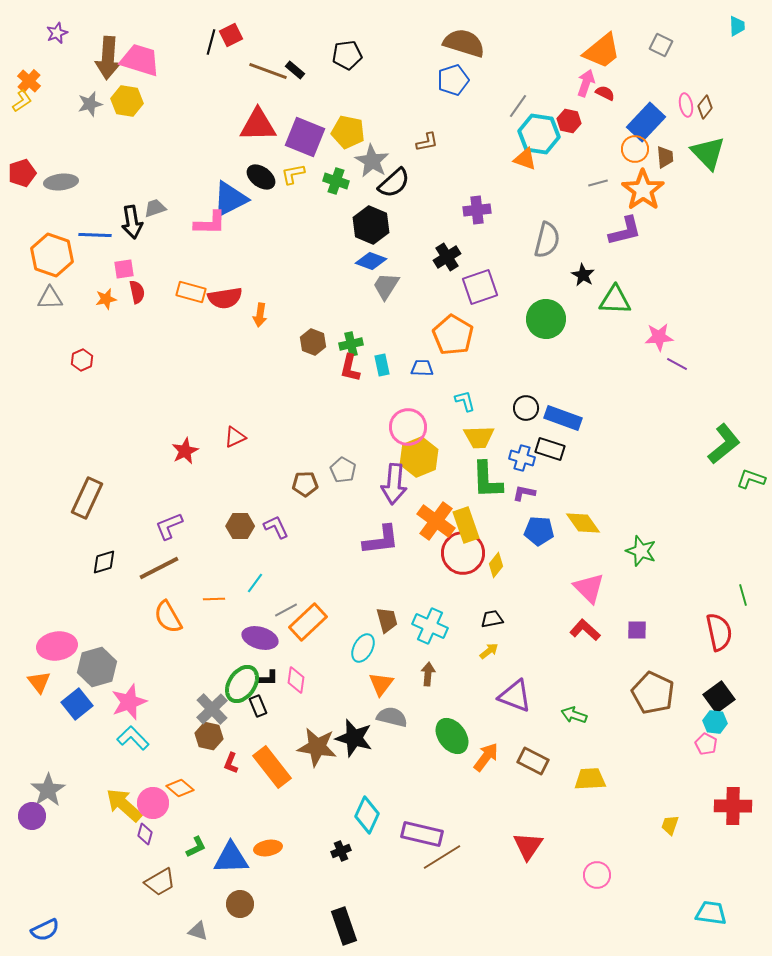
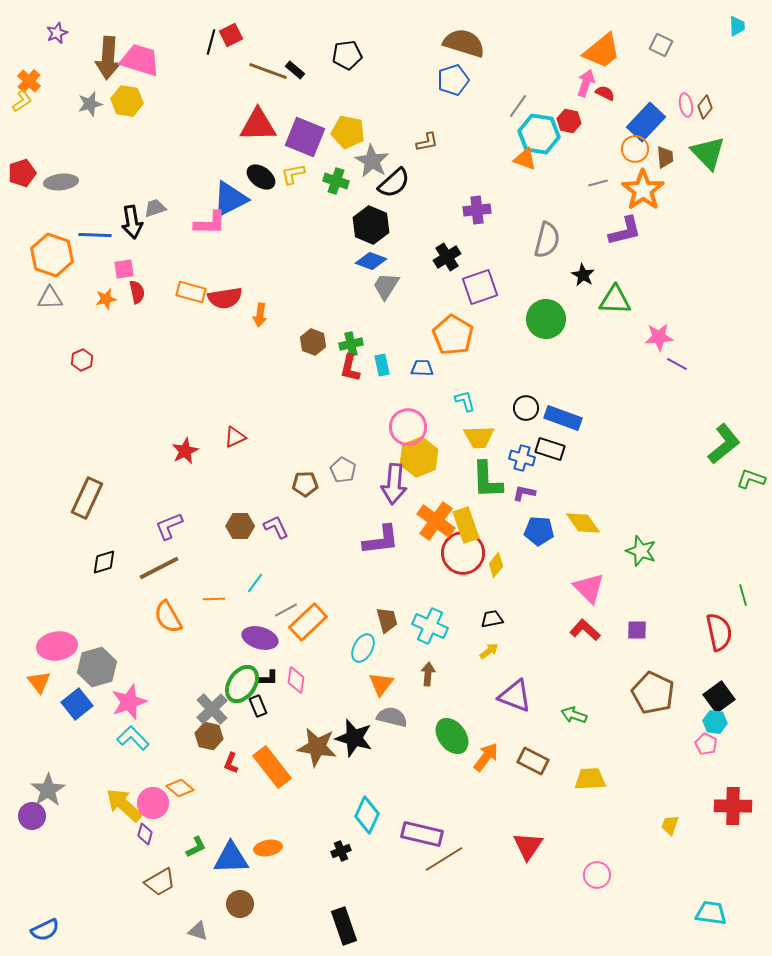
brown line at (442, 857): moved 2 px right, 2 px down
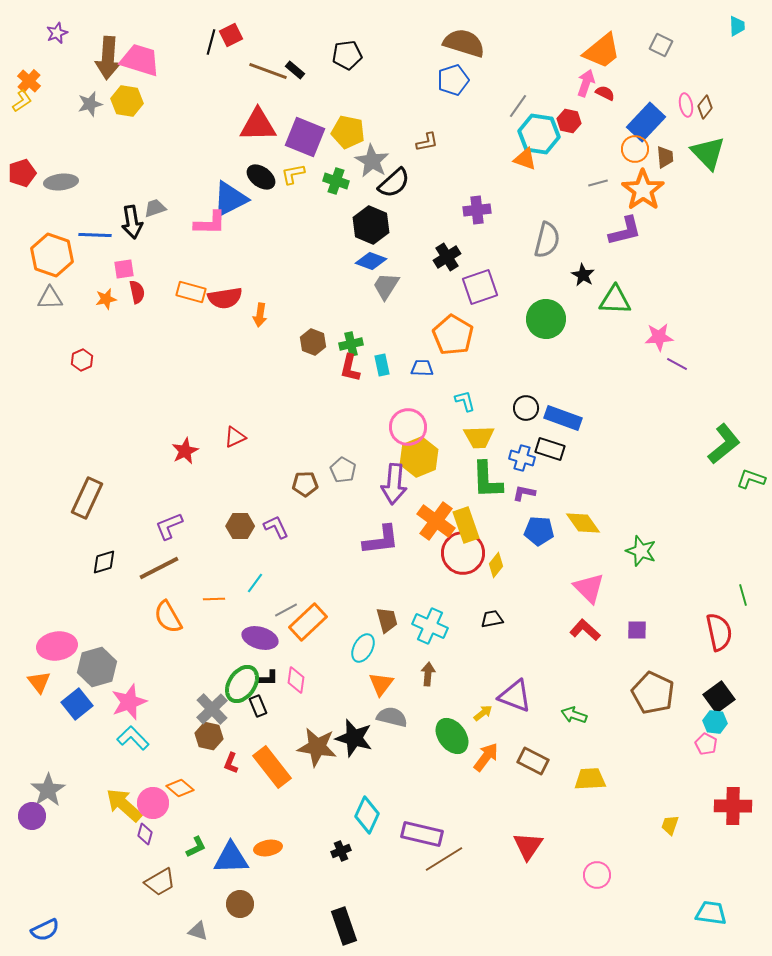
yellow arrow at (489, 651): moved 6 px left, 62 px down
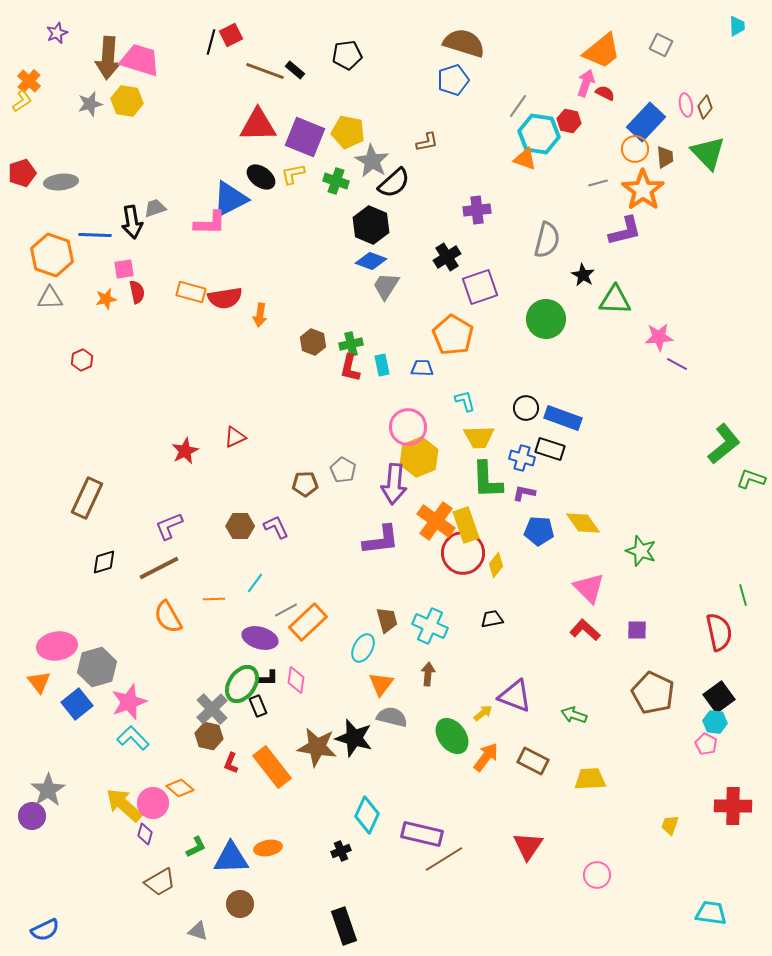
brown line at (268, 71): moved 3 px left
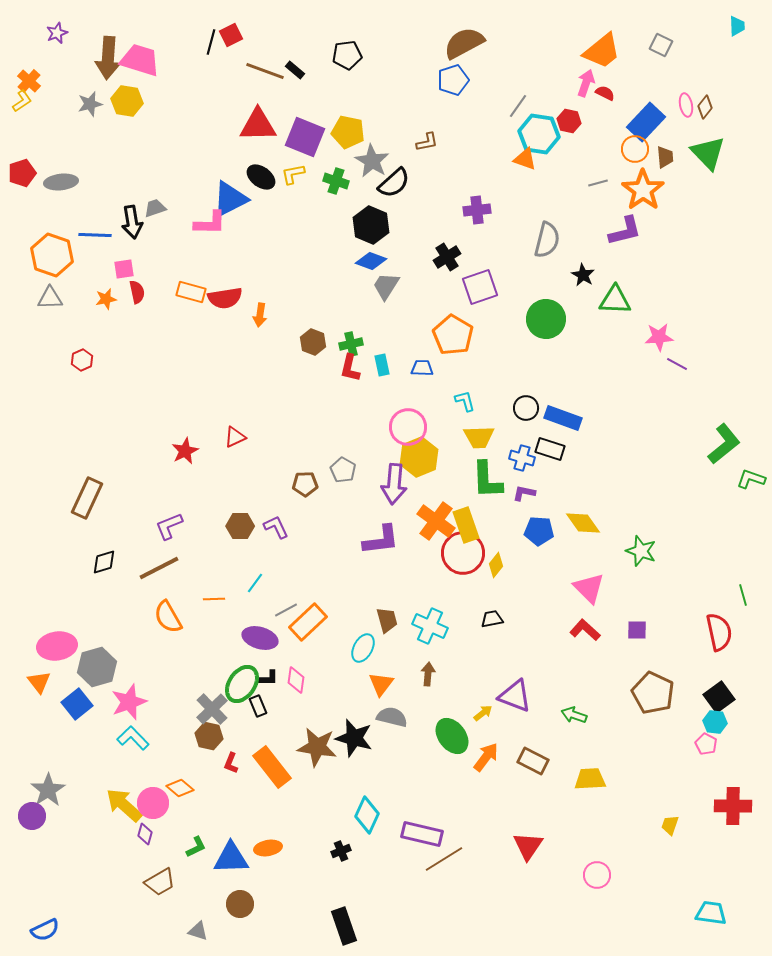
brown semicircle at (464, 43): rotated 45 degrees counterclockwise
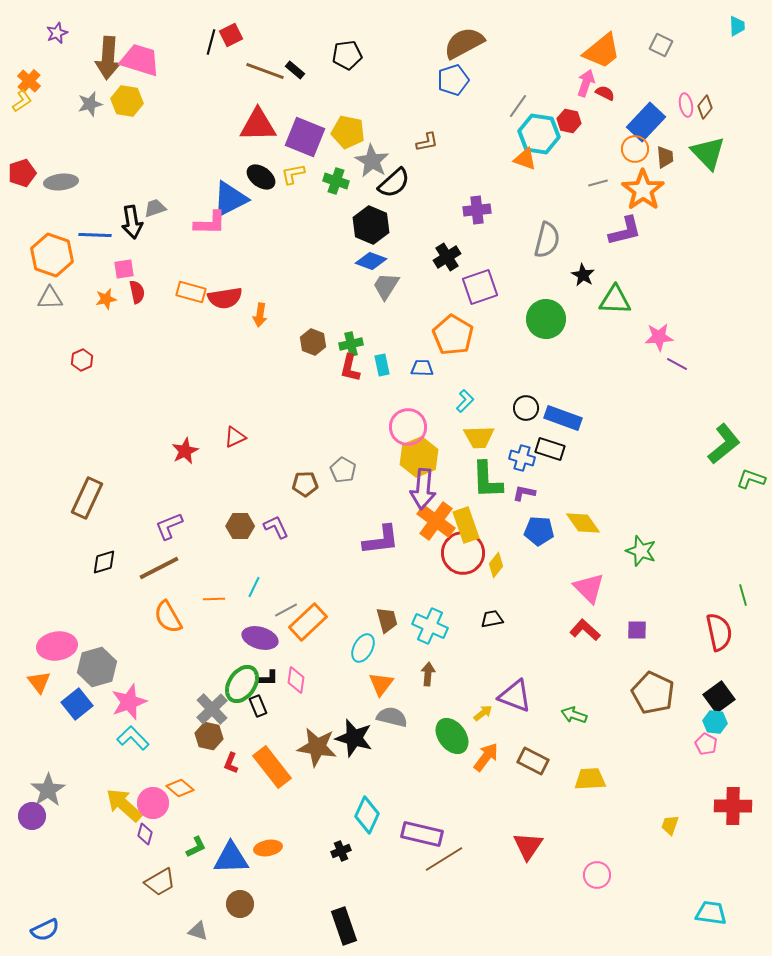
cyan L-shape at (465, 401): rotated 60 degrees clockwise
purple arrow at (394, 484): moved 29 px right, 5 px down
cyan line at (255, 583): moved 1 px left, 4 px down; rotated 10 degrees counterclockwise
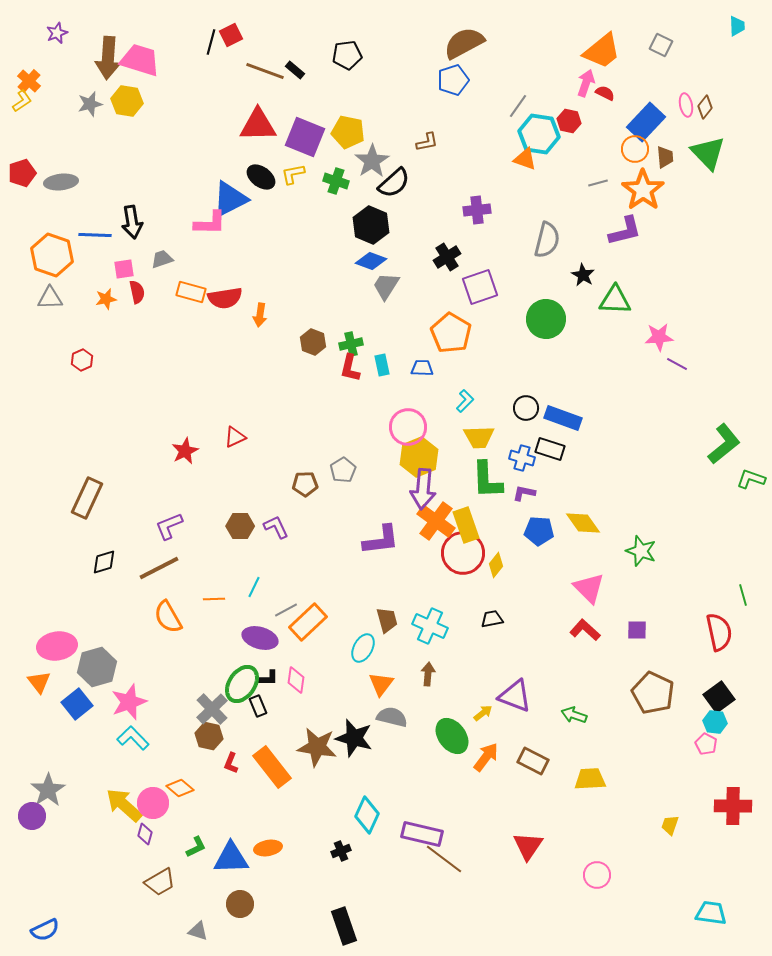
gray star at (372, 161): rotated 8 degrees clockwise
gray trapezoid at (155, 208): moved 7 px right, 51 px down
orange pentagon at (453, 335): moved 2 px left, 2 px up
gray pentagon at (343, 470): rotated 10 degrees clockwise
brown line at (444, 859): rotated 69 degrees clockwise
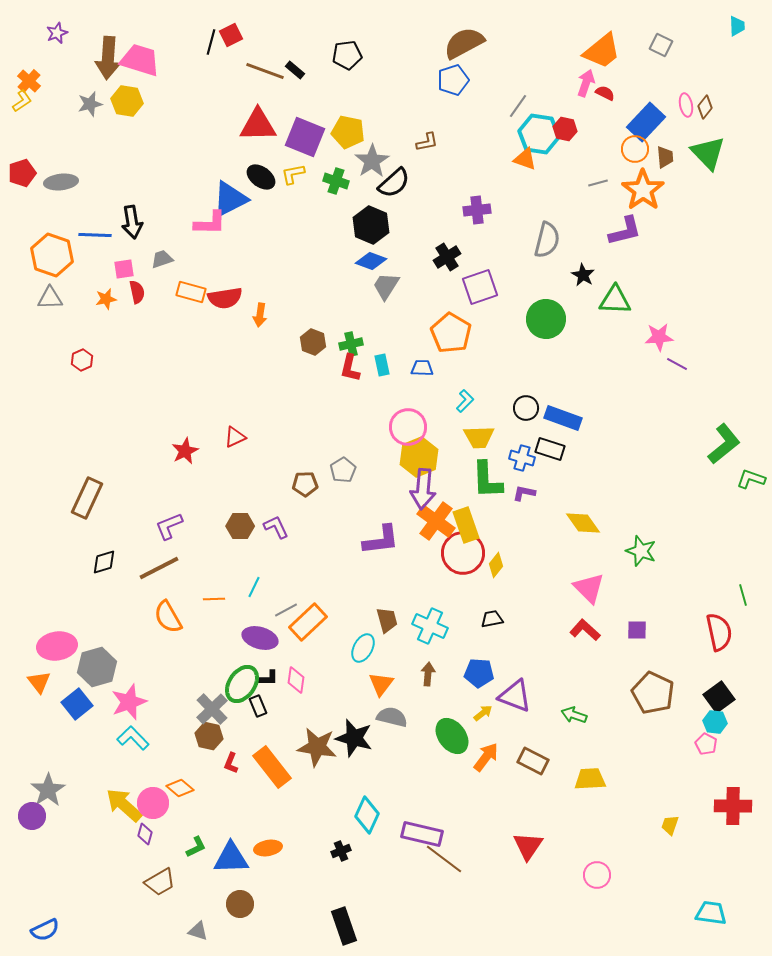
red hexagon at (569, 121): moved 4 px left, 8 px down
blue pentagon at (539, 531): moved 60 px left, 142 px down
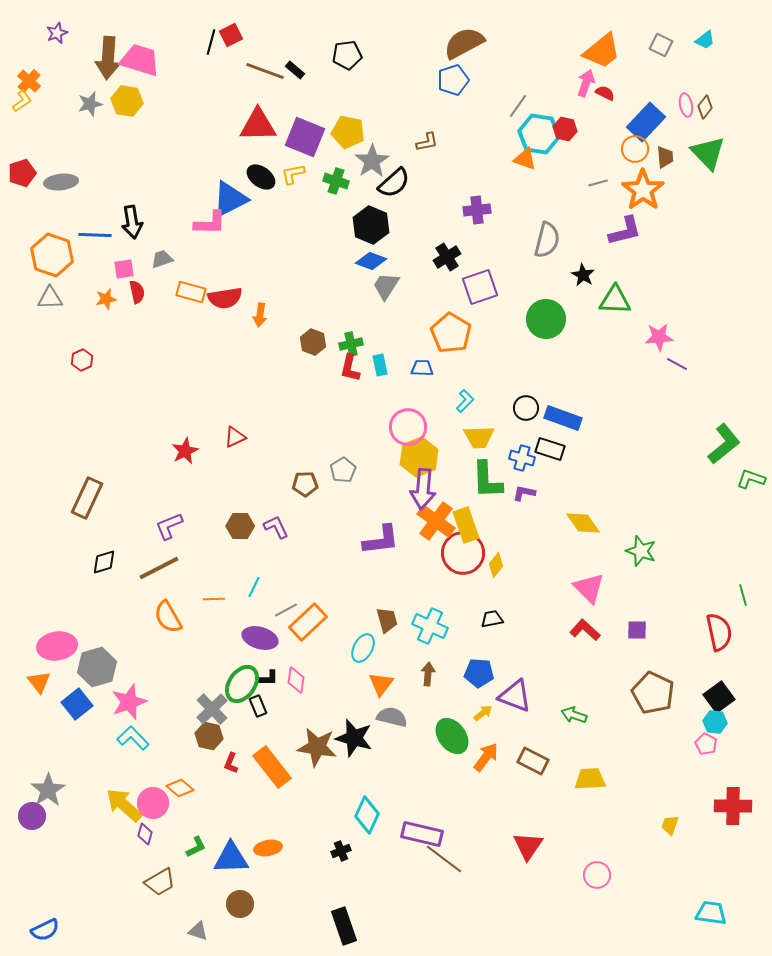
cyan trapezoid at (737, 26): moved 32 px left, 14 px down; rotated 55 degrees clockwise
cyan rectangle at (382, 365): moved 2 px left
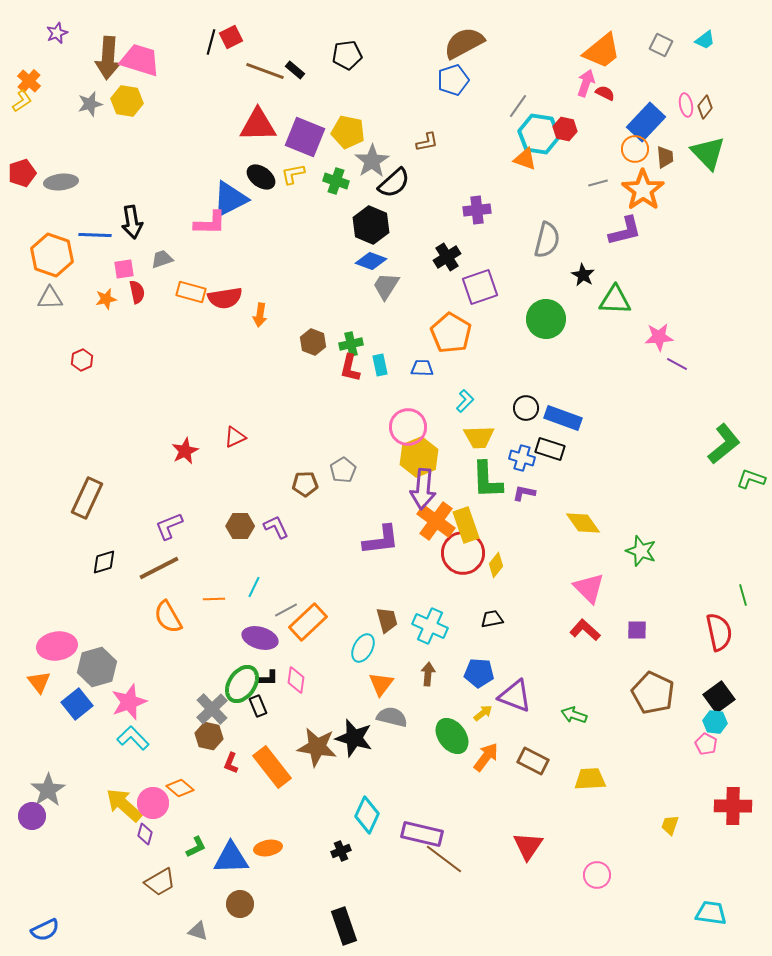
red square at (231, 35): moved 2 px down
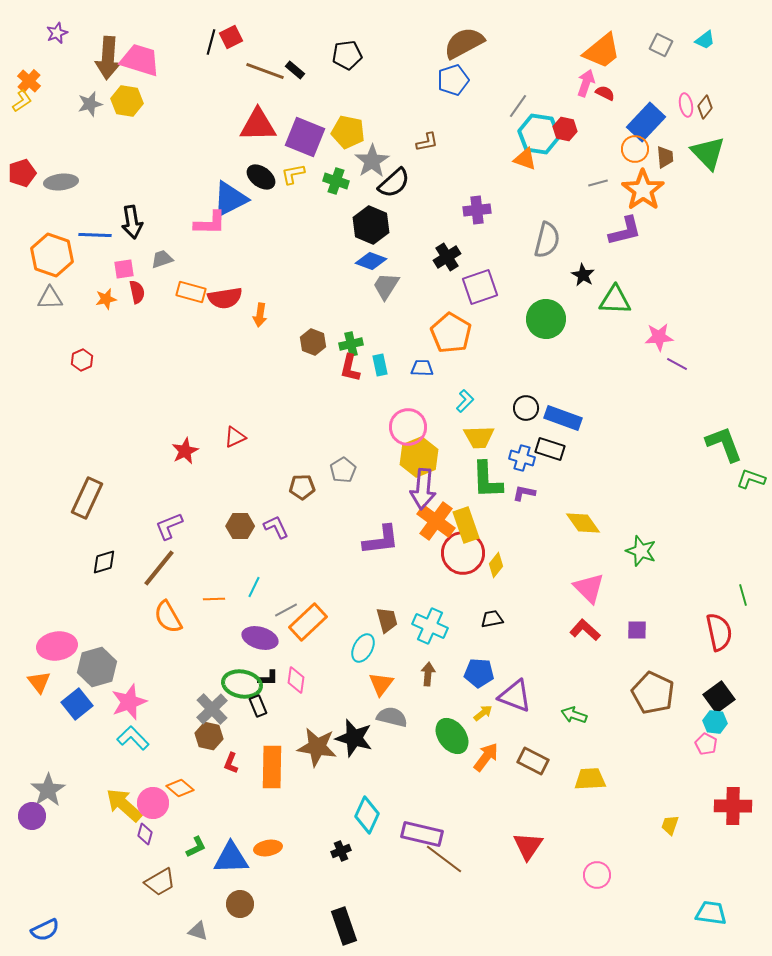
green L-shape at (724, 444): rotated 72 degrees counterclockwise
brown pentagon at (305, 484): moved 3 px left, 3 px down
brown line at (159, 568): rotated 24 degrees counterclockwise
green ellipse at (242, 684): rotated 66 degrees clockwise
orange rectangle at (272, 767): rotated 39 degrees clockwise
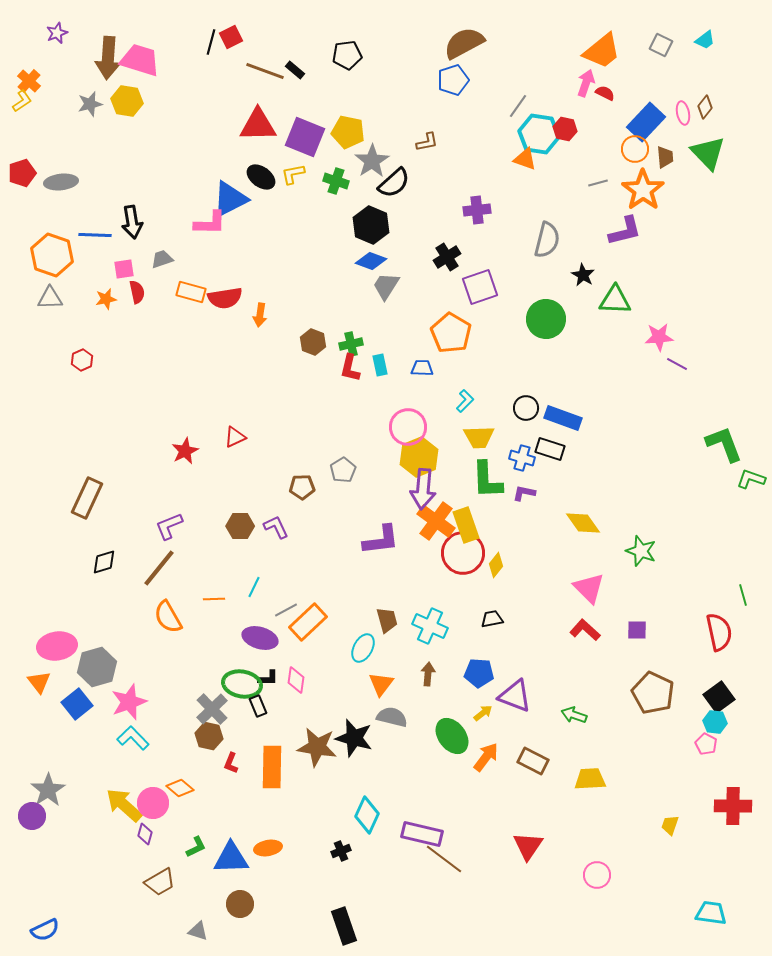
pink ellipse at (686, 105): moved 3 px left, 8 px down
